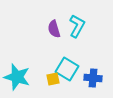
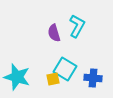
purple semicircle: moved 4 px down
cyan square: moved 2 px left
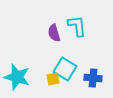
cyan L-shape: rotated 35 degrees counterclockwise
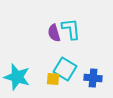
cyan L-shape: moved 6 px left, 3 px down
yellow square: rotated 16 degrees clockwise
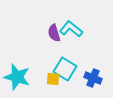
cyan L-shape: rotated 45 degrees counterclockwise
blue cross: rotated 18 degrees clockwise
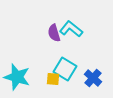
blue cross: rotated 18 degrees clockwise
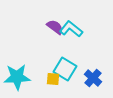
purple semicircle: moved 1 px right, 6 px up; rotated 144 degrees clockwise
cyan star: rotated 20 degrees counterclockwise
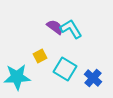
cyan L-shape: rotated 20 degrees clockwise
yellow square: moved 13 px left, 23 px up; rotated 32 degrees counterclockwise
